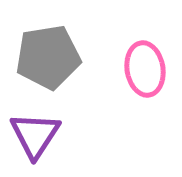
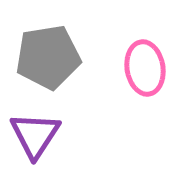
pink ellipse: moved 1 px up
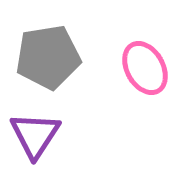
pink ellipse: rotated 20 degrees counterclockwise
